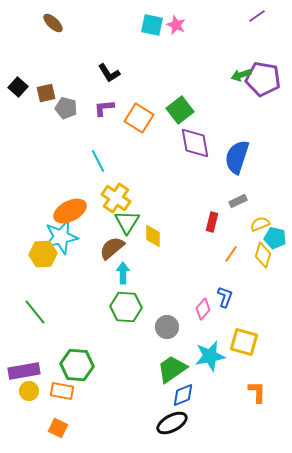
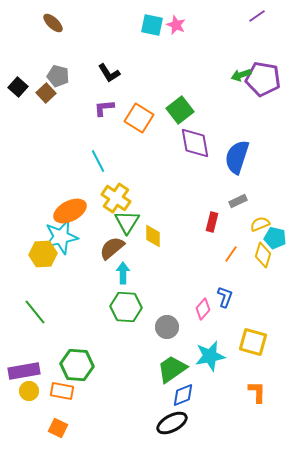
brown square at (46, 93): rotated 30 degrees counterclockwise
gray pentagon at (66, 108): moved 8 px left, 32 px up
yellow square at (244, 342): moved 9 px right
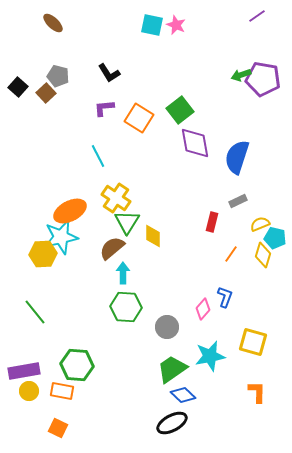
cyan line at (98, 161): moved 5 px up
blue diamond at (183, 395): rotated 65 degrees clockwise
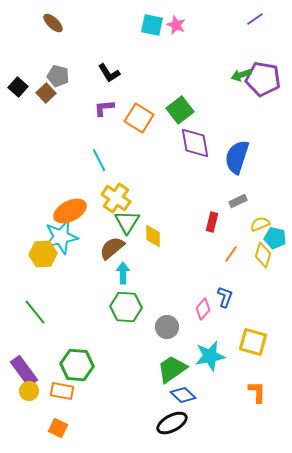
purple line at (257, 16): moved 2 px left, 3 px down
cyan line at (98, 156): moved 1 px right, 4 px down
purple rectangle at (24, 371): rotated 64 degrees clockwise
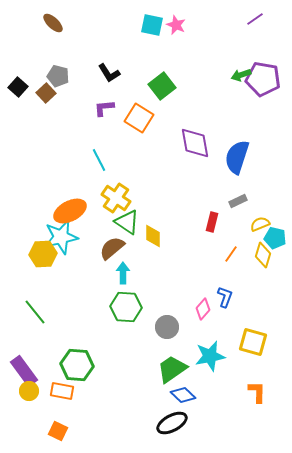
green square at (180, 110): moved 18 px left, 24 px up
green triangle at (127, 222): rotated 28 degrees counterclockwise
orange square at (58, 428): moved 3 px down
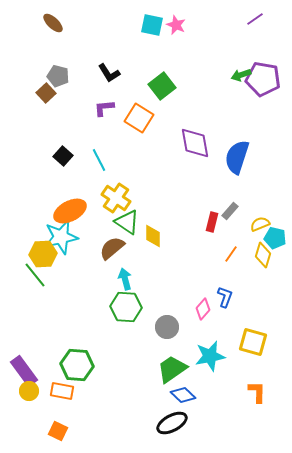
black square at (18, 87): moved 45 px right, 69 px down
gray rectangle at (238, 201): moved 8 px left, 10 px down; rotated 24 degrees counterclockwise
cyan arrow at (123, 273): moved 2 px right, 6 px down; rotated 15 degrees counterclockwise
green line at (35, 312): moved 37 px up
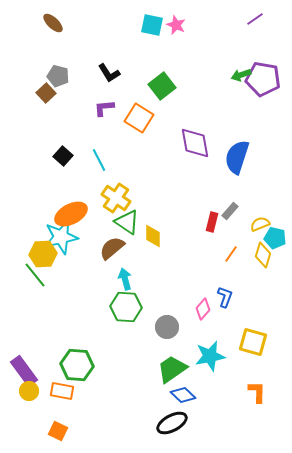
orange ellipse at (70, 211): moved 1 px right, 3 px down
